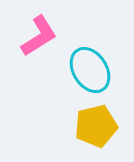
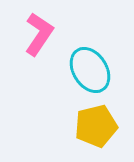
pink L-shape: moved 2 px up; rotated 24 degrees counterclockwise
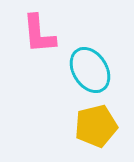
pink L-shape: rotated 141 degrees clockwise
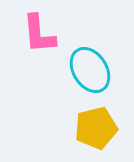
yellow pentagon: moved 2 px down
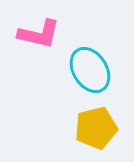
pink L-shape: rotated 72 degrees counterclockwise
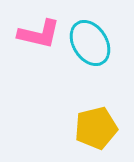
cyan ellipse: moved 27 px up
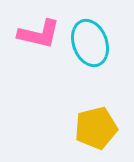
cyan ellipse: rotated 12 degrees clockwise
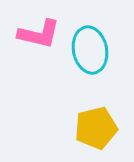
cyan ellipse: moved 7 px down; rotated 9 degrees clockwise
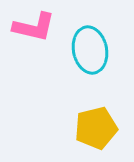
pink L-shape: moved 5 px left, 7 px up
